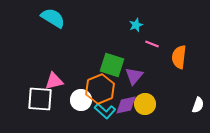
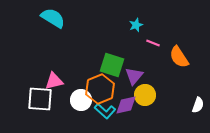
pink line: moved 1 px right, 1 px up
orange semicircle: rotated 40 degrees counterclockwise
yellow circle: moved 9 px up
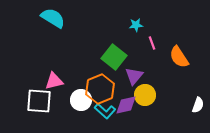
cyan star: rotated 16 degrees clockwise
pink line: moved 1 px left; rotated 48 degrees clockwise
green square: moved 2 px right, 8 px up; rotated 20 degrees clockwise
white square: moved 1 px left, 2 px down
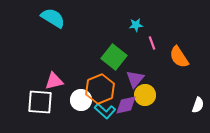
purple triangle: moved 1 px right, 3 px down
white square: moved 1 px right, 1 px down
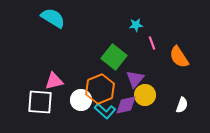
white semicircle: moved 16 px left
